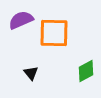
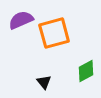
orange square: rotated 16 degrees counterclockwise
black triangle: moved 13 px right, 9 px down
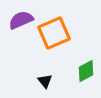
orange square: rotated 8 degrees counterclockwise
black triangle: moved 1 px right, 1 px up
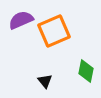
orange square: moved 2 px up
green diamond: rotated 50 degrees counterclockwise
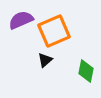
black triangle: moved 21 px up; rotated 28 degrees clockwise
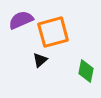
orange square: moved 1 px left, 1 px down; rotated 8 degrees clockwise
black triangle: moved 5 px left
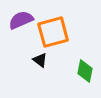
black triangle: rotated 42 degrees counterclockwise
green diamond: moved 1 px left
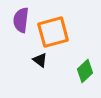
purple semicircle: rotated 60 degrees counterclockwise
green diamond: rotated 35 degrees clockwise
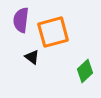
black triangle: moved 8 px left, 3 px up
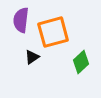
black triangle: rotated 49 degrees clockwise
green diamond: moved 4 px left, 9 px up
